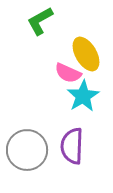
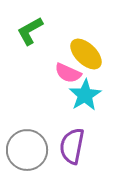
green L-shape: moved 10 px left, 10 px down
yellow ellipse: rotated 16 degrees counterclockwise
cyan star: moved 2 px right, 1 px up
purple semicircle: rotated 9 degrees clockwise
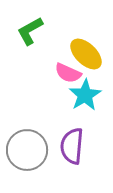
purple semicircle: rotated 6 degrees counterclockwise
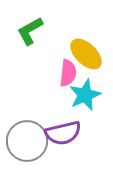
pink semicircle: rotated 108 degrees counterclockwise
cyan star: rotated 8 degrees clockwise
purple semicircle: moved 9 px left, 13 px up; rotated 108 degrees counterclockwise
gray circle: moved 9 px up
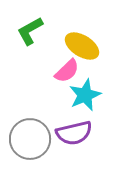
yellow ellipse: moved 4 px left, 8 px up; rotated 12 degrees counterclockwise
pink semicircle: moved 1 px left, 2 px up; rotated 40 degrees clockwise
purple semicircle: moved 11 px right
gray circle: moved 3 px right, 2 px up
